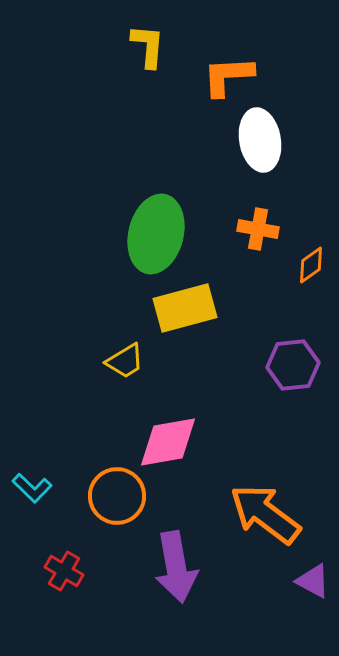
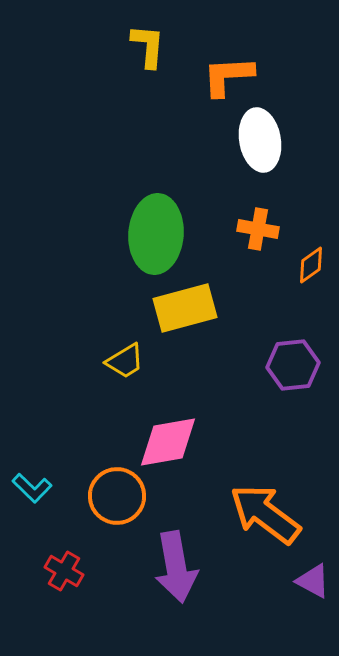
green ellipse: rotated 10 degrees counterclockwise
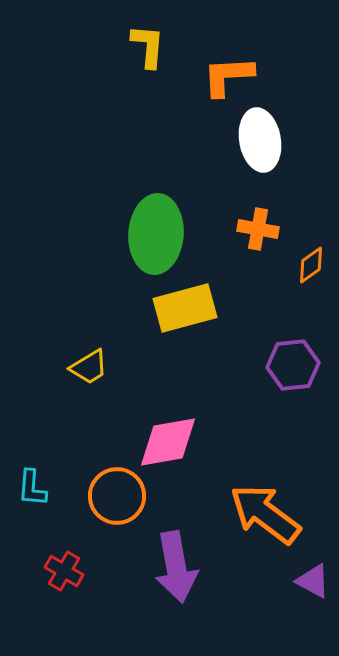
yellow trapezoid: moved 36 px left, 6 px down
cyan L-shape: rotated 51 degrees clockwise
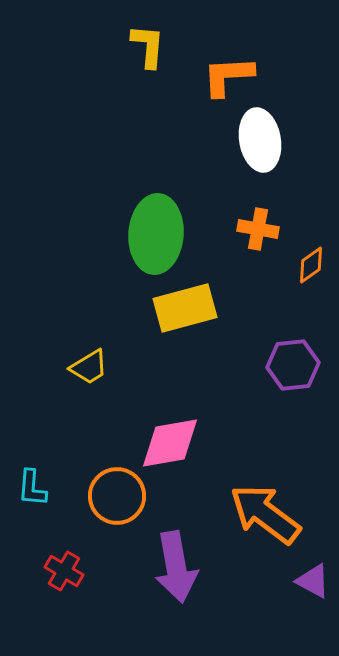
pink diamond: moved 2 px right, 1 px down
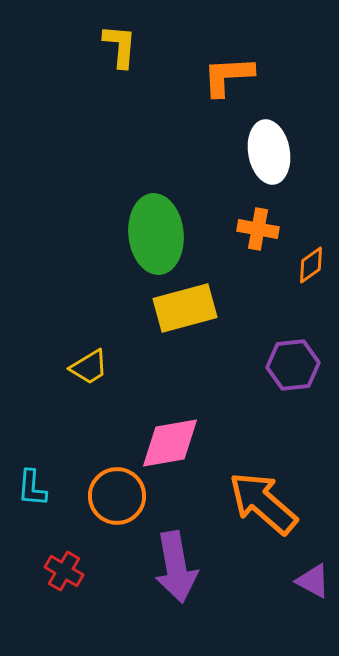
yellow L-shape: moved 28 px left
white ellipse: moved 9 px right, 12 px down
green ellipse: rotated 10 degrees counterclockwise
orange arrow: moved 2 px left, 11 px up; rotated 4 degrees clockwise
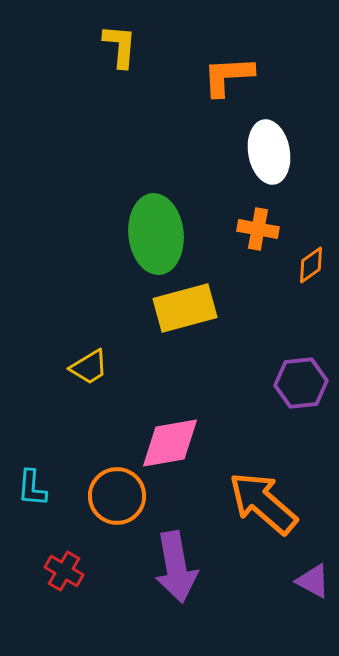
purple hexagon: moved 8 px right, 18 px down
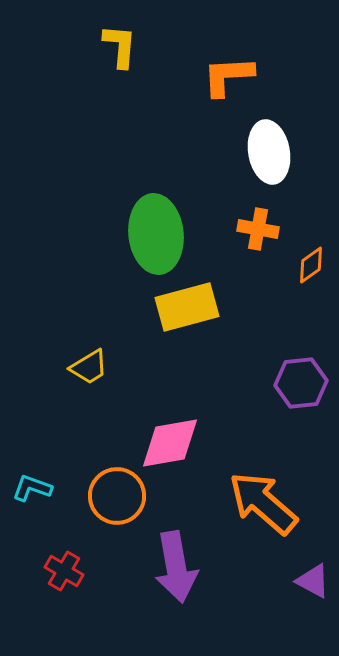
yellow rectangle: moved 2 px right, 1 px up
cyan L-shape: rotated 105 degrees clockwise
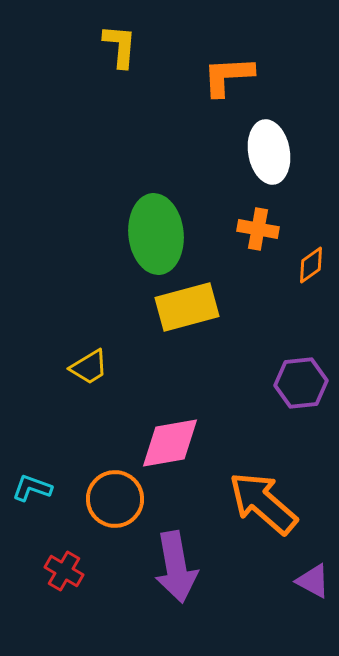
orange circle: moved 2 px left, 3 px down
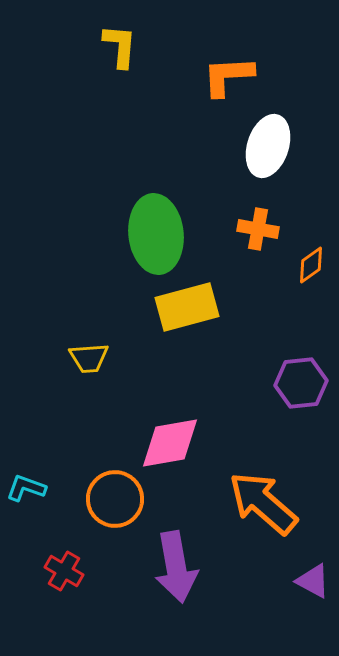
white ellipse: moved 1 px left, 6 px up; rotated 28 degrees clockwise
yellow trapezoid: moved 9 px up; rotated 27 degrees clockwise
cyan L-shape: moved 6 px left
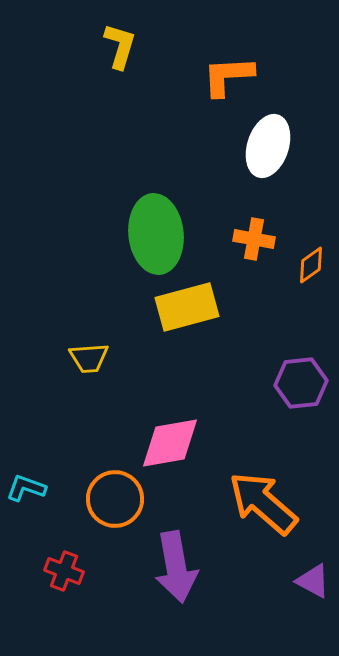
yellow L-shape: rotated 12 degrees clockwise
orange cross: moved 4 px left, 10 px down
red cross: rotated 9 degrees counterclockwise
